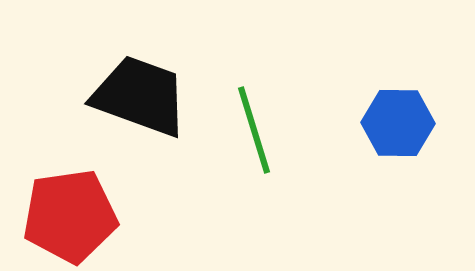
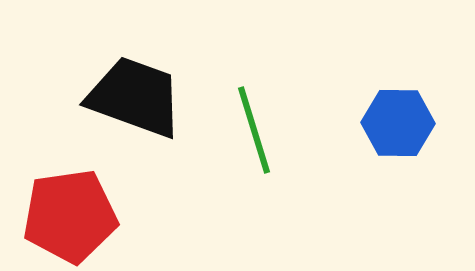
black trapezoid: moved 5 px left, 1 px down
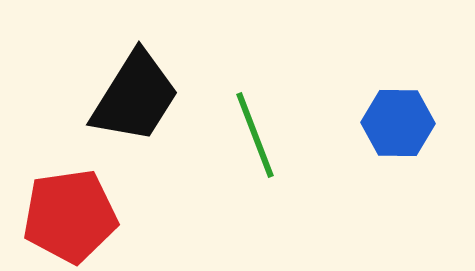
black trapezoid: rotated 102 degrees clockwise
green line: moved 1 px right, 5 px down; rotated 4 degrees counterclockwise
